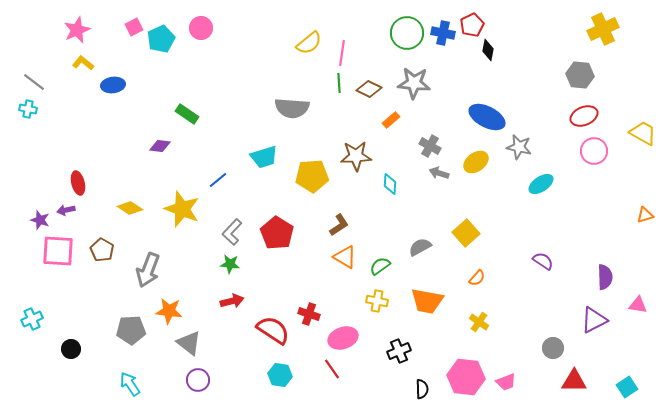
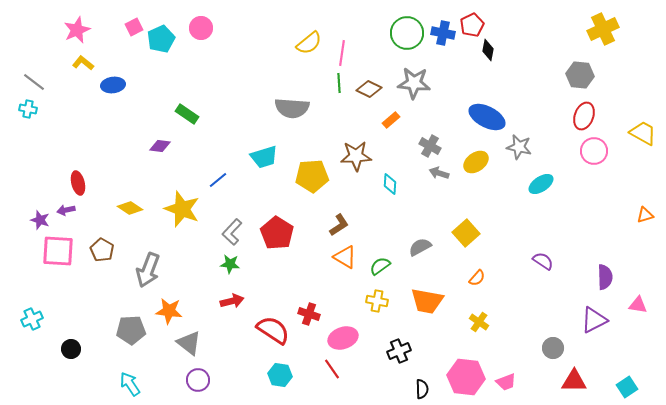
red ellipse at (584, 116): rotated 48 degrees counterclockwise
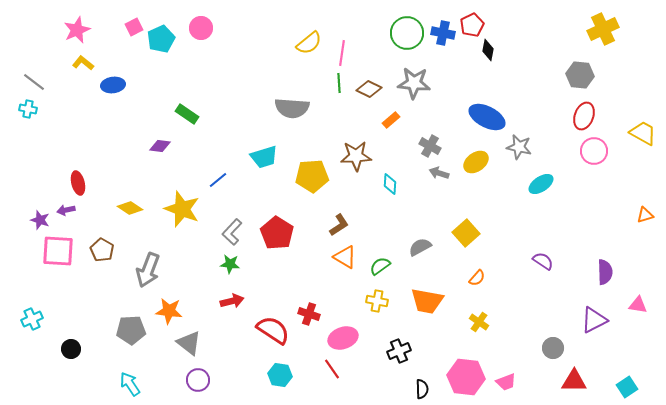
purple semicircle at (605, 277): moved 5 px up
